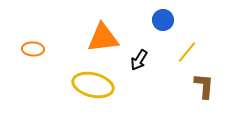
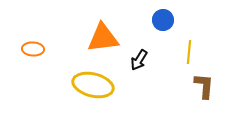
yellow line: moved 2 px right; rotated 35 degrees counterclockwise
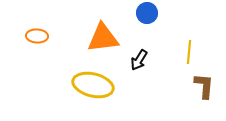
blue circle: moved 16 px left, 7 px up
orange ellipse: moved 4 px right, 13 px up
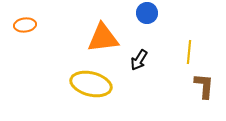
orange ellipse: moved 12 px left, 11 px up; rotated 10 degrees counterclockwise
yellow ellipse: moved 2 px left, 1 px up
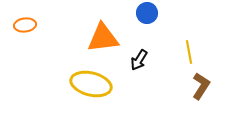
yellow line: rotated 15 degrees counterclockwise
brown L-shape: moved 3 px left; rotated 28 degrees clockwise
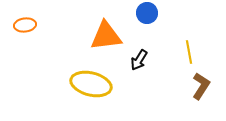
orange triangle: moved 3 px right, 2 px up
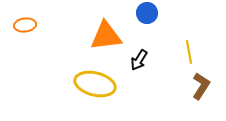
yellow ellipse: moved 4 px right
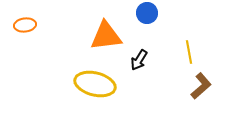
brown L-shape: rotated 16 degrees clockwise
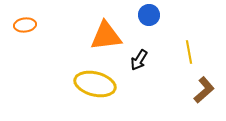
blue circle: moved 2 px right, 2 px down
brown L-shape: moved 3 px right, 4 px down
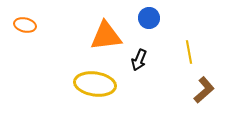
blue circle: moved 3 px down
orange ellipse: rotated 20 degrees clockwise
black arrow: rotated 10 degrees counterclockwise
yellow ellipse: rotated 6 degrees counterclockwise
